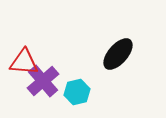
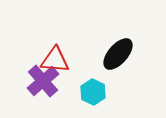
red triangle: moved 31 px right, 2 px up
cyan hexagon: moved 16 px right; rotated 20 degrees counterclockwise
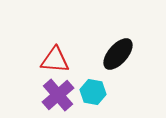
purple cross: moved 15 px right, 14 px down
cyan hexagon: rotated 15 degrees counterclockwise
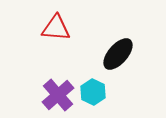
red triangle: moved 1 px right, 32 px up
cyan hexagon: rotated 15 degrees clockwise
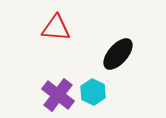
purple cross: rotated 12 degrees counterclockwise
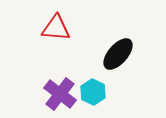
purple cross: moved 2 px right, 1 px up
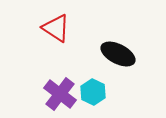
red triangle: rotated 28 degrees clockwise
black ellipse: rotated 76 degrees clockwise
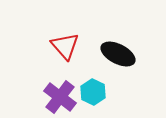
red triangle: moved 9 px right, 18 px down; rotated 16 degrees clockwise
purple cross: moved 3 px down
